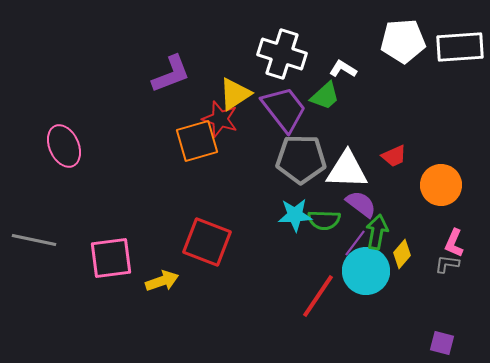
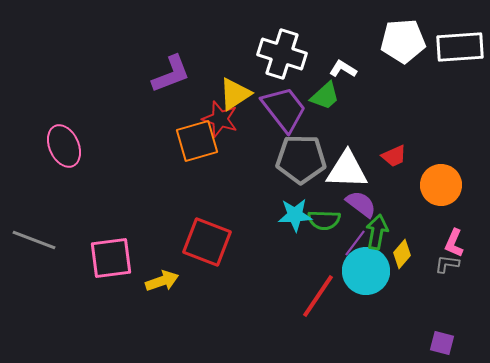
gray line: rotated 9 degrees clockwise
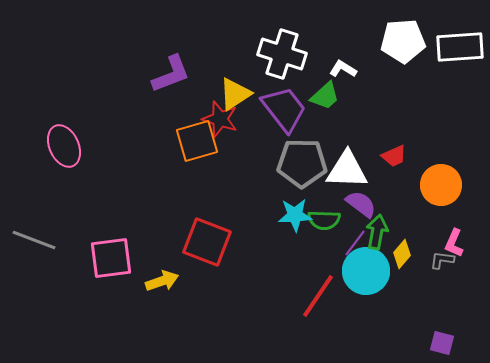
gray pentagon: moved 1 px right, 4 px down
gray L-shape: moved 5 px left, 4 px up
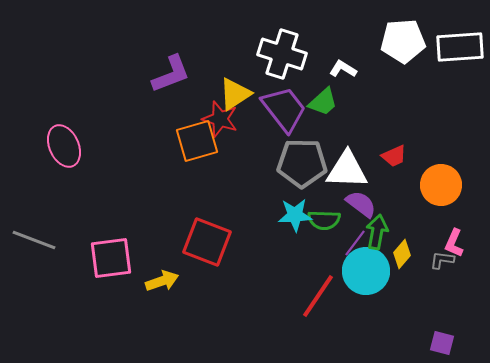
green trapezoid: moved 2 px left, 6 px down
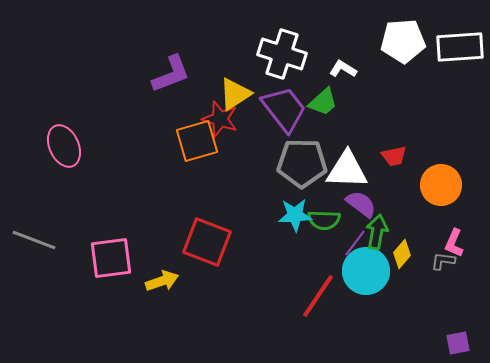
red trapezoid: rotated 12 degrees clockwise
gray L-shape: moved 1 px right, 1 px down
purple square: moved 16 px right; rotated 25 degrees counterclockwise
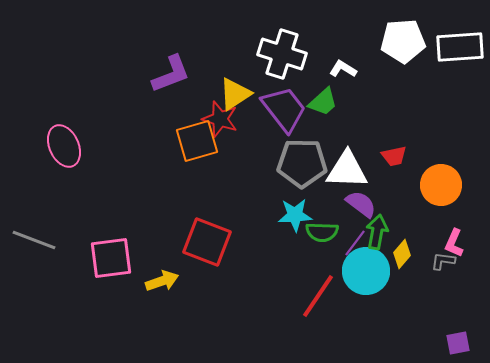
green semicircle: moved 2 px left, 12 px down
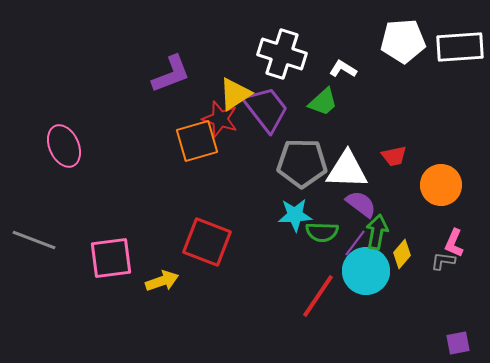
purple trapezoid: moved 18 px left
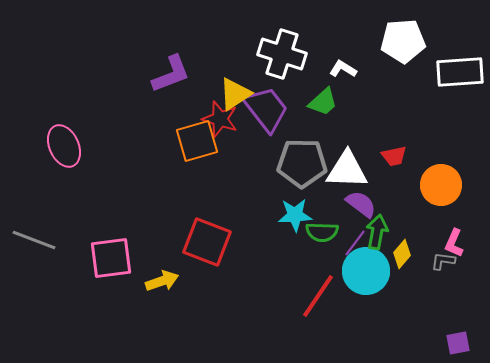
white rectangle: moved 25 px down
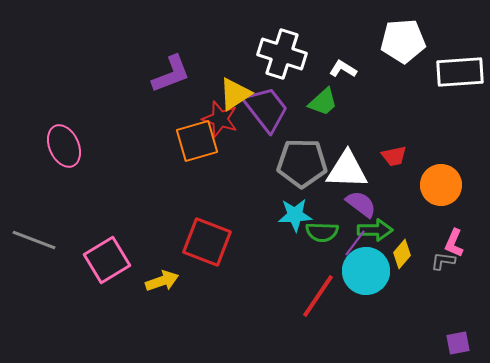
green arrow: moved 2 px left, 2 px up; rotated 80 degrees clockwise
pink square: moved 4 px left, 2 px down; rotated 24 degrees counterclockwise
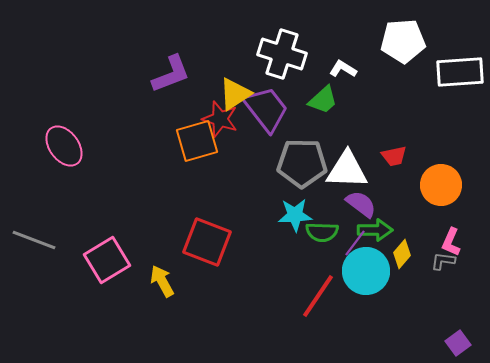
green trapezoid: moved 2 px up
pink ellipse: rotated 12 degrees counterclockwise
pink L-shape: moved 3 px left, 1 px up
yellow arrow: rotated 100 degrees counterclockwise
purple square: rotated 25 degrees counterclockwise
